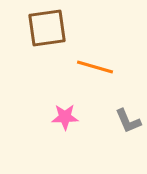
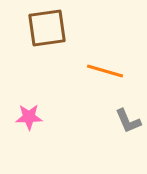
orange line: moved 10 px right, 4 px down
pink star: moved 36 px left
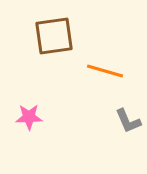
brown square: moved 7 px right, 8 px down
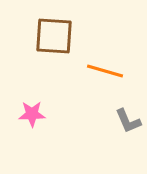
brown square: rotated 12 degrees clockwise
pink star: moved 3 px right, 3 px up
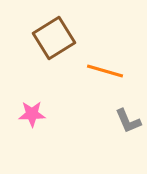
brown square: moved 2 px down; rotated 36 degrees counterclockwise
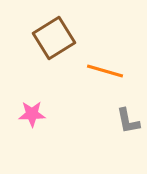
gray L-shape: rotated 12 degrees clockwise
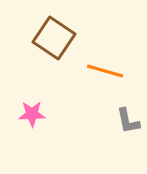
brown square: rotated 24 degrees counterclockwise
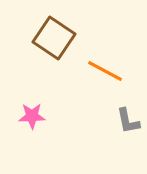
orange line: rotated 12 degrees clockwise
pink star: moved 2 px down
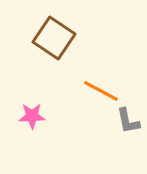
orange line: moved 4 px left, 20 px down
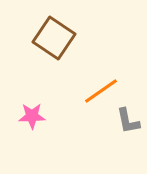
orange line: rotated 63 degrees counterclockwise
